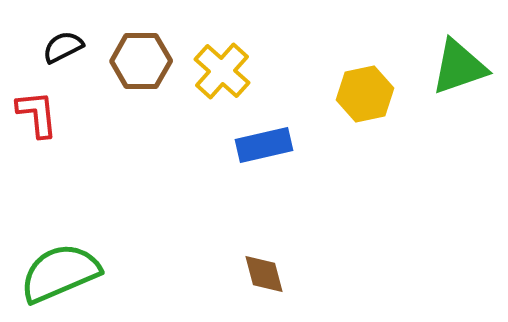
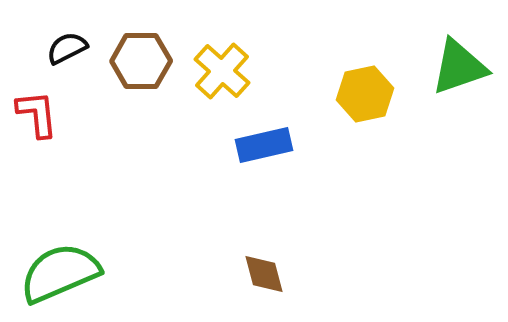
black semicircle: moved 4 px right, 1 px down
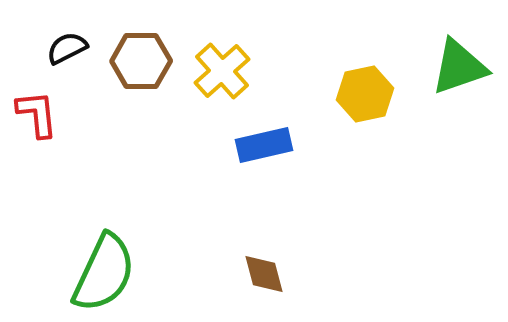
yellow cross: rotated 6 degrees clockwise
green semicircle: moved 44 px right; rotated 138 degrees clockwise
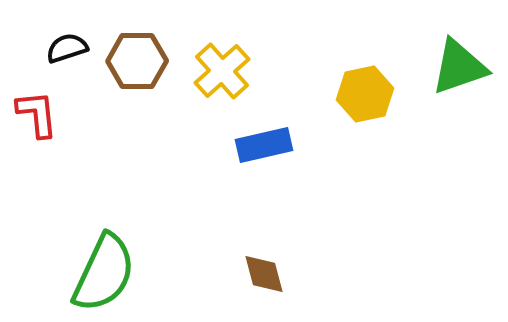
black semicircle: rotated 9 degrees clockwise
brown hexagon: moved 4 px left
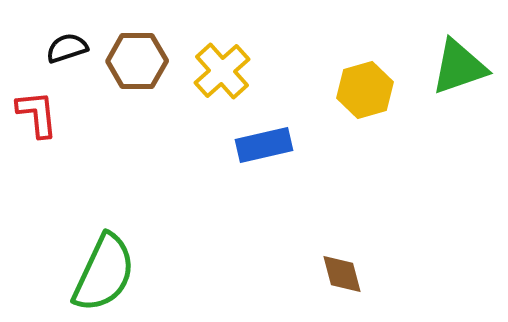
yellow hexagon: moved 4 px up; rotated 4 degrees counterclockwise
brown diamond: moved 78 px right
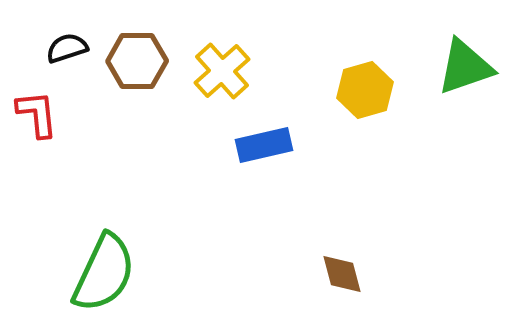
green triangle: moved 6 px right
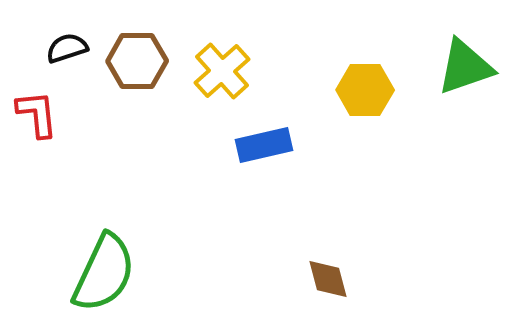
yellow hexagon: rotated 16 degrees clockwise
brown diamond: moved 14 px left, 5 px down
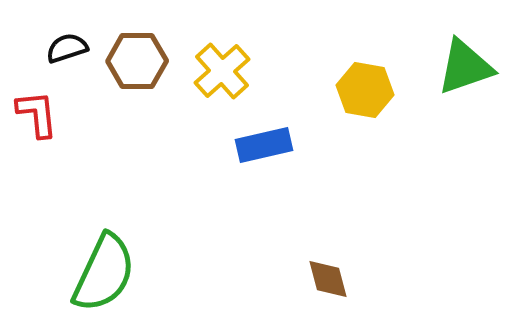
yellow hexagon: rotated 10 degrees clockwise
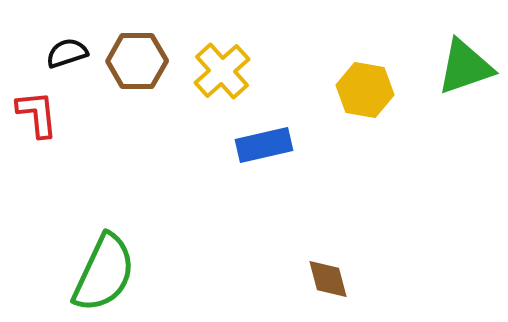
black semicircle: moved 5 px down
